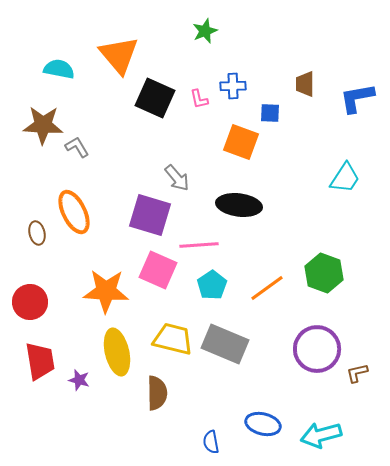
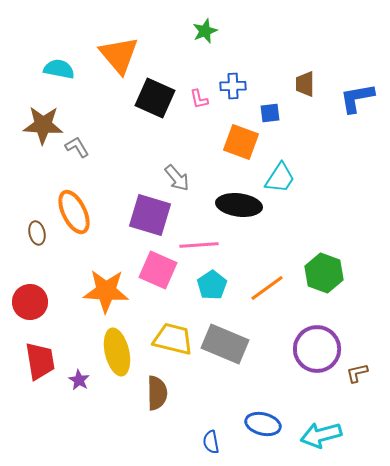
blue square: rotated 10 degrees counterclockwise
cyan trapezoid: moved 65 px left
purple star: rotated 15 degrees clockwise
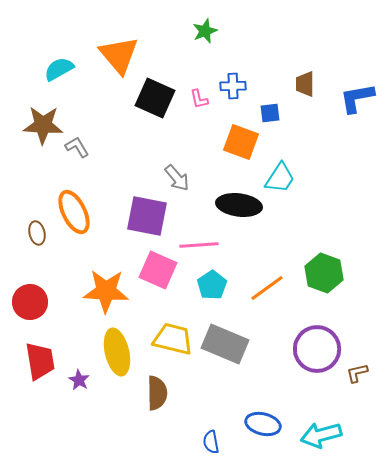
cyan semicircle: rotated 40 degrees counterclockwise
purple square: moved 3 px left, 1 px down; rotated 6 degrees counterclockwise
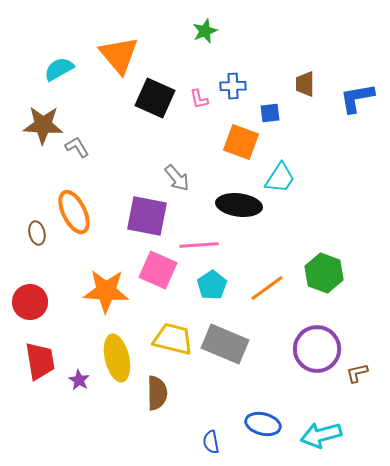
yellow ellipse: moved 6 px down
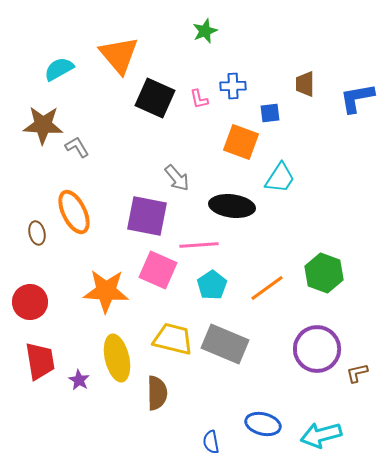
black ellipse: moved 7 px left, 1 px down
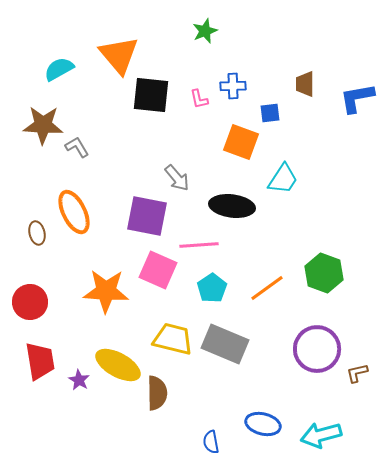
black square: moved 4 px left, 3 px up; rotated 18 degrees counterclockwise
cyan trapezoid: moved 3 px right, 1 px down
cyan pentagon: moved 3 px down
yellow ellipse: moved 1 px right, 7 px down; rotated 48 degrees counterclockwise
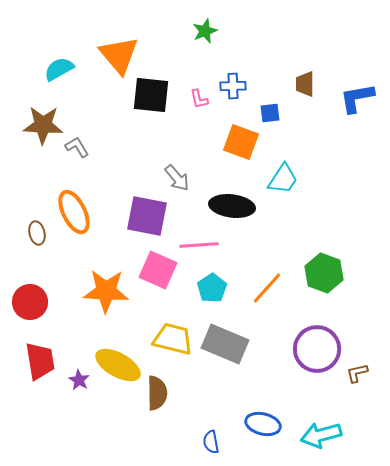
orange line: rotated 12 degrees counterclockwise
